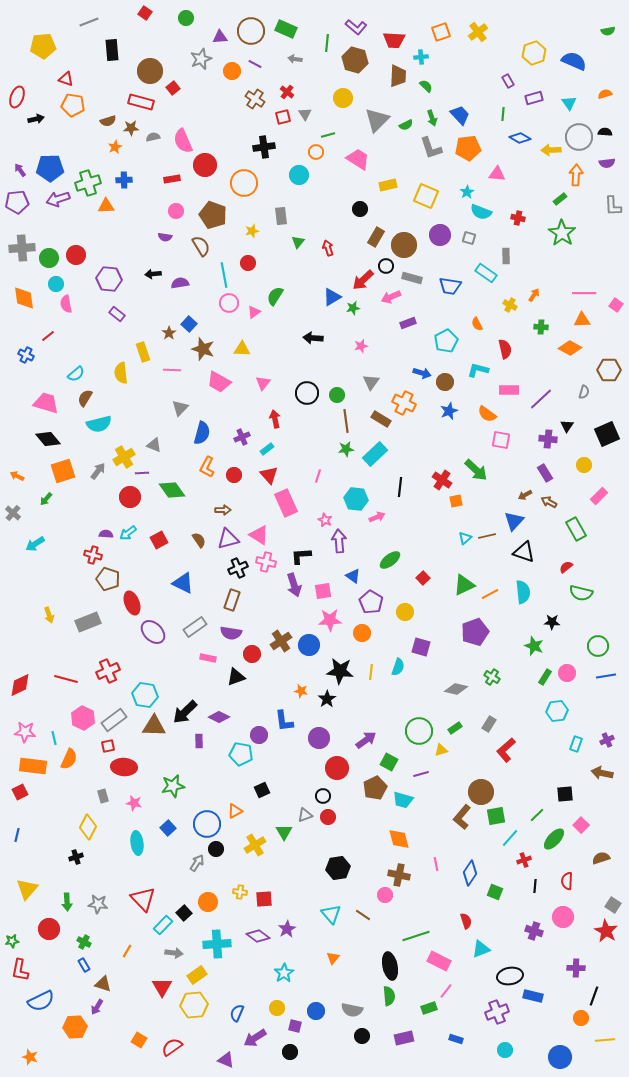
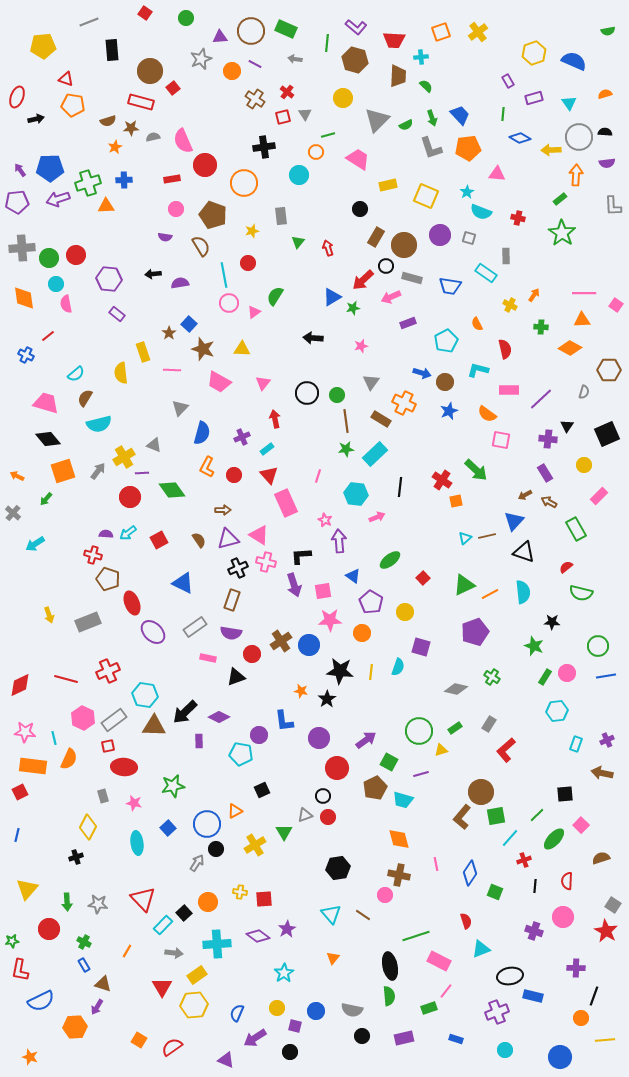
pink circle at (176, 211): moved 2 px up
cyan hexagon at (356, 499): moved 5 px up
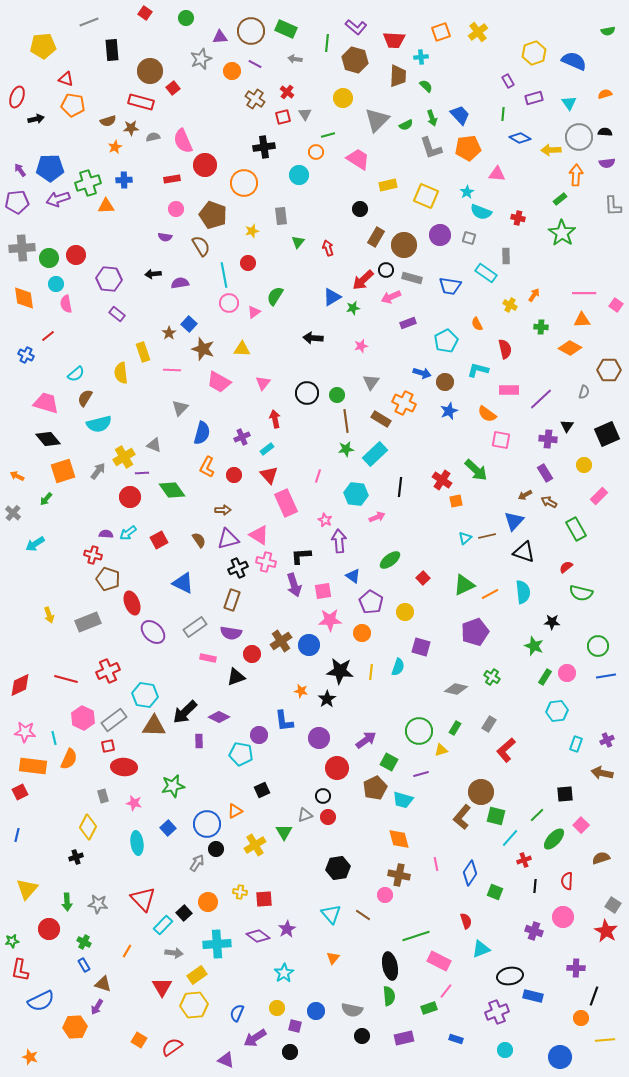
black circle at (386, 266): moved 4 px down
green rectangle at (455, 728): rotated 24 degrees counterclockwise
green square at (496, 816): rotated 24 degrees clockwise
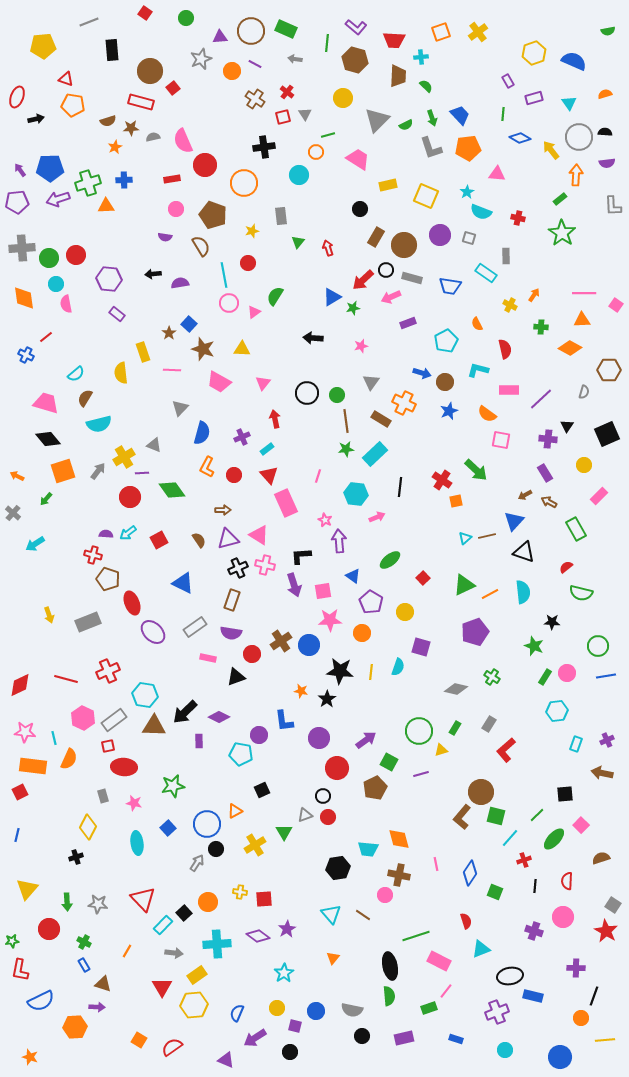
yellow arrow at (551, 150): rotated 54 degrees clockwise
red line at (48, 336): moved 2 px left, 1 px down
pink cross at (266, 562): moved 1 px left, 3 px down
cyan trapezoid at (403, 800): moved 35 px left, 49 px down; rotated 10 degrees counterclockwise
purple arrow at (97, 1007): rotated 119 degrees counterclockwise
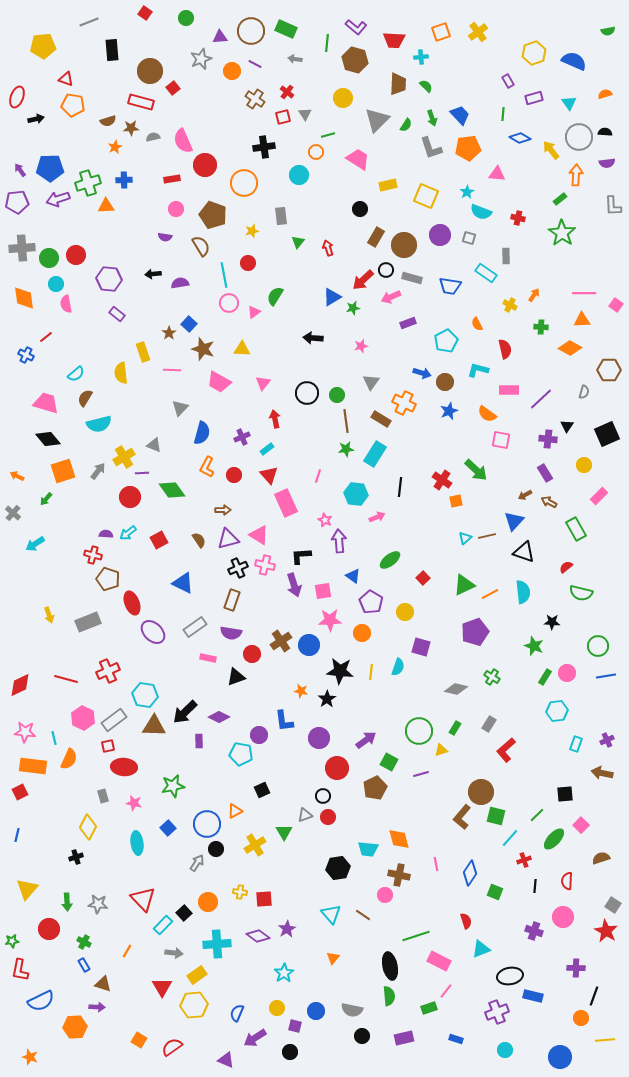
brown trapezoid at (398, 76): moved 8 px down
green semicircle at (406, 125): rotated 32 degrees counterclockwise
cyan rectangle at (375, 454): rotated 15 degrees counterclockwise
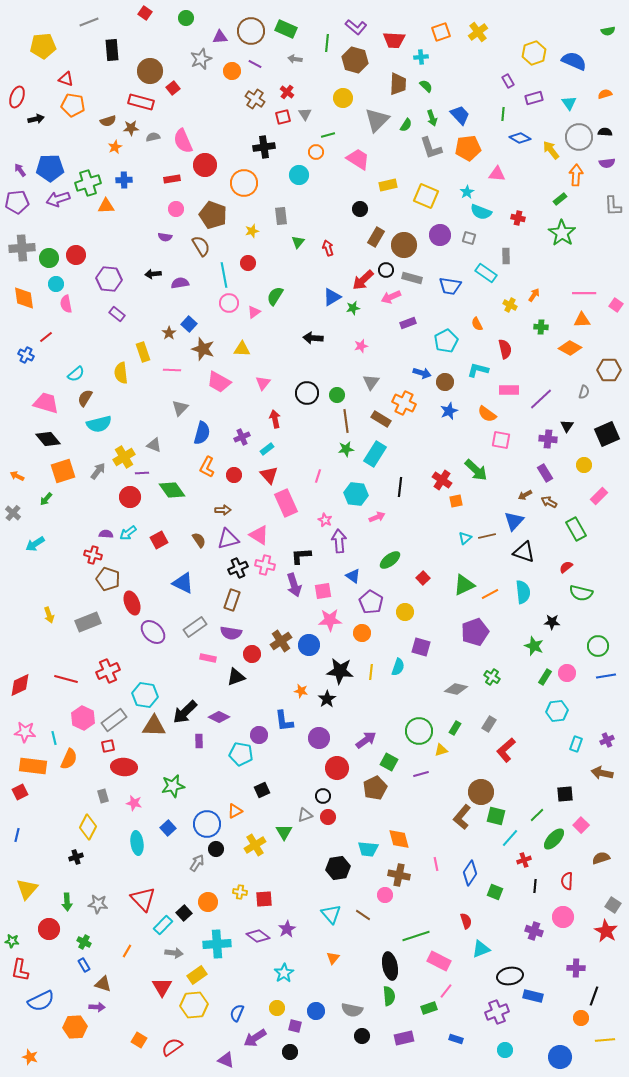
green star at (12, 941): rotated 16 degrees clockwise
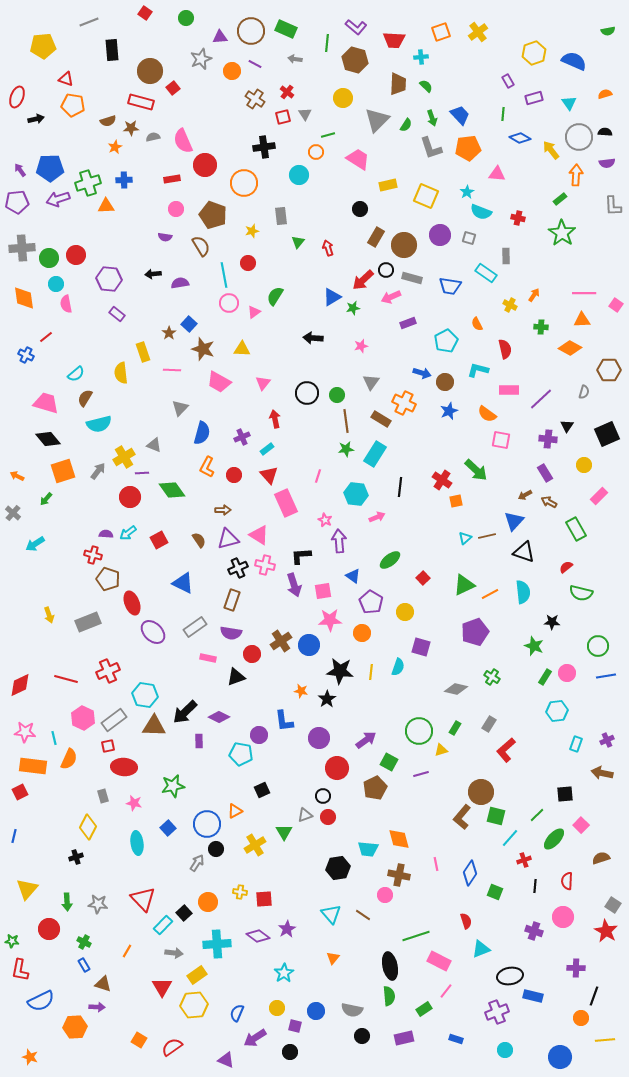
blue line at (17, 835): moved 3 px left, 1 px down
green rectangle at (429, 1008): moved 5 px left, 1 px down; rotated 14 degrees counterclockwise
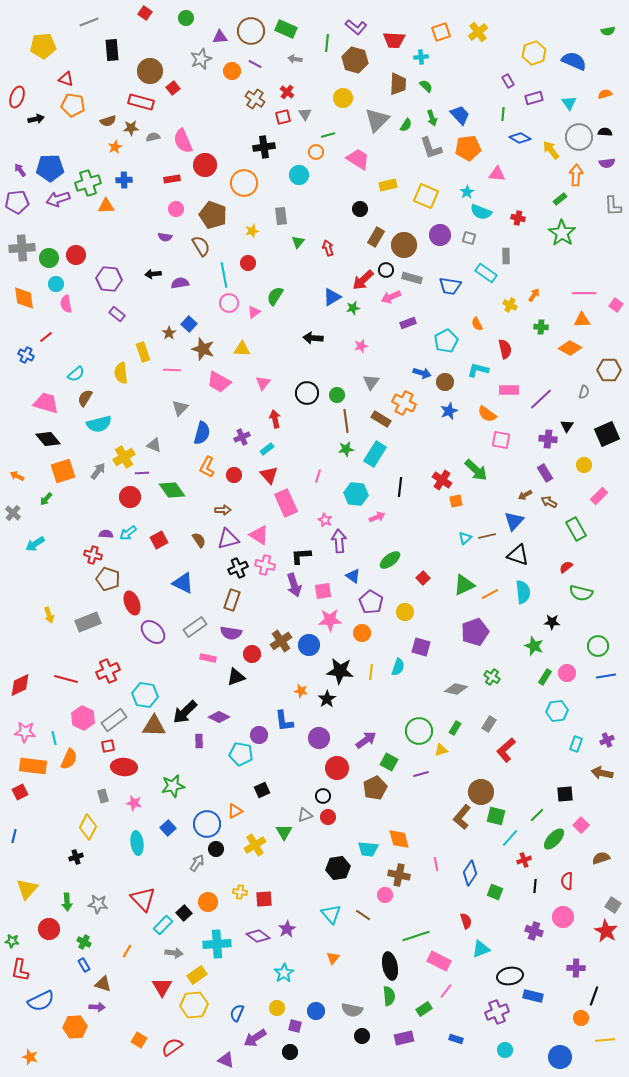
black triangle at (524, 552): moved 6 px left, 3 px down
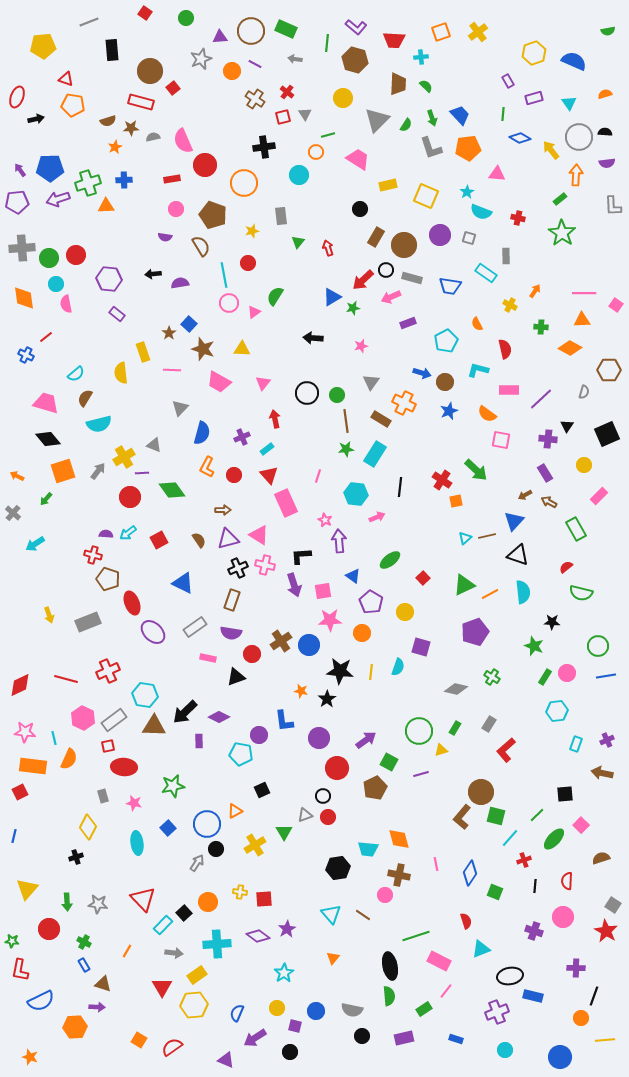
orange arrow at (534, 295): moved 1 px right, 4 px up
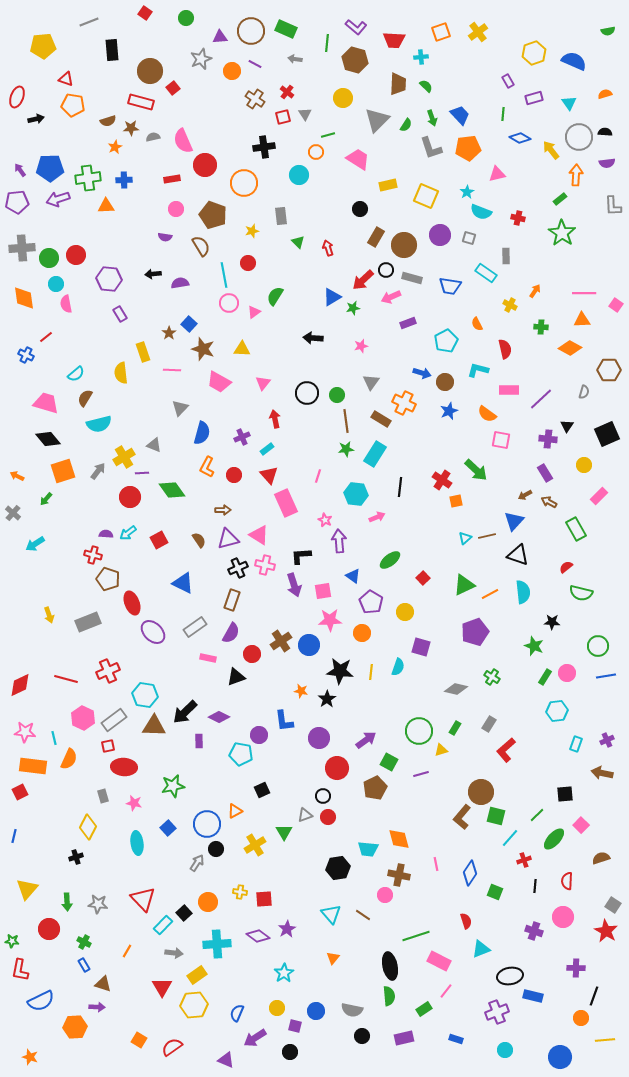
pink triangle at (497, 174): rotated 18 degrees counterclockwise
green cross at (88, 183): moved 5 px up; rotated 10 degrees clockwise
green triangle at (298, 242): rotated 24 degrees counterclockwise
purple rectangle at (117, 314): moved 3 px right; rotated 21 degrees clockwise
purple semicircle at (231, 633): rotated 70 degrees counterclockwise
